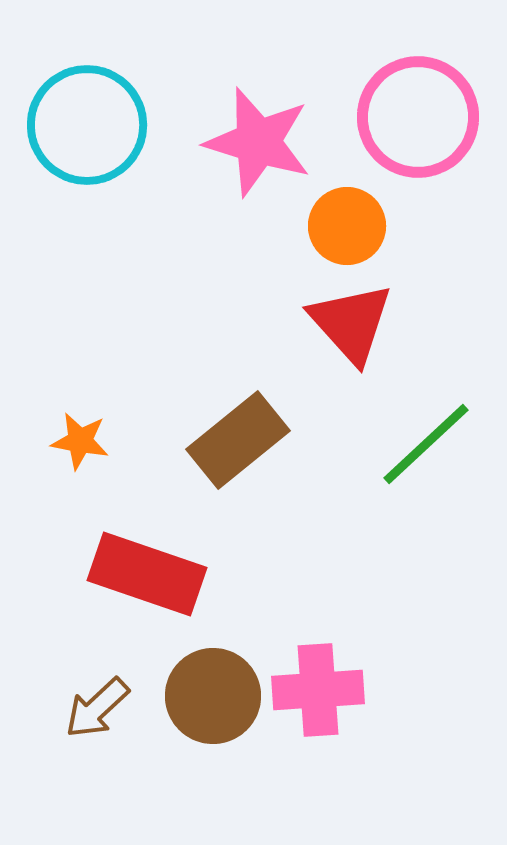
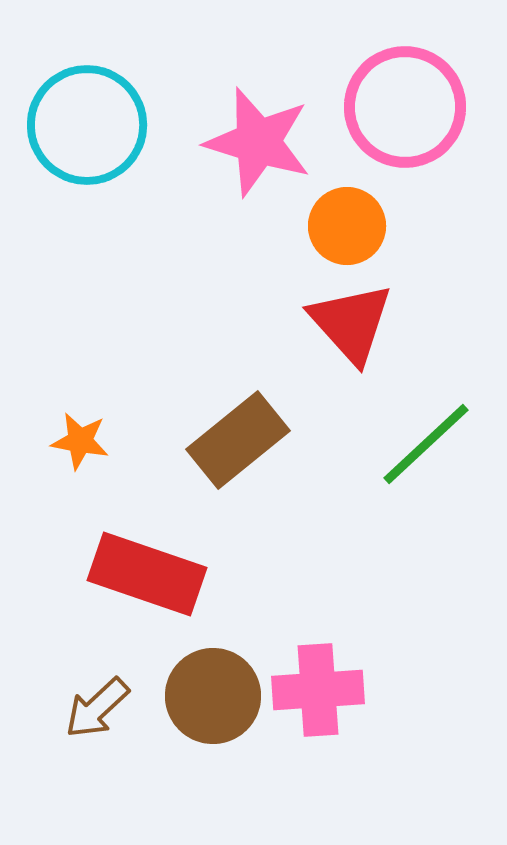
pink circle: moved 13 px left, 10 px up
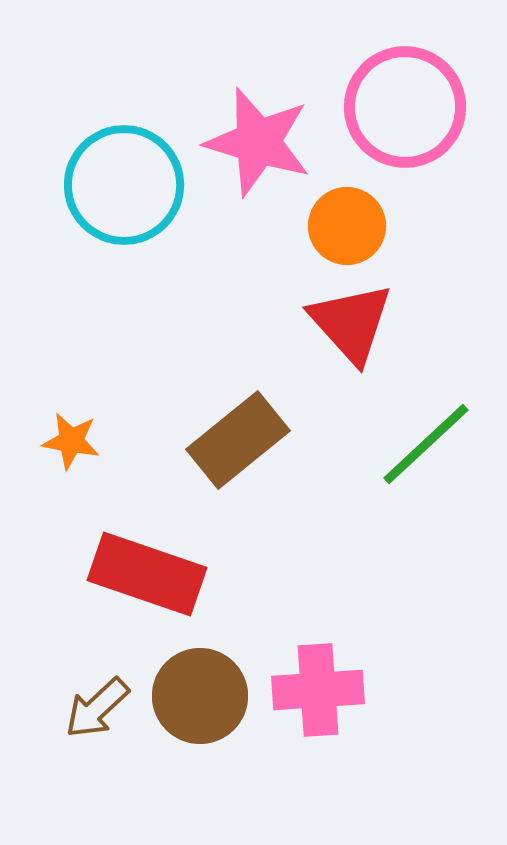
cyan circle: moved 37 px right, 60 px down
orange star: moved 9 px left
brown circle: moved 13 px left
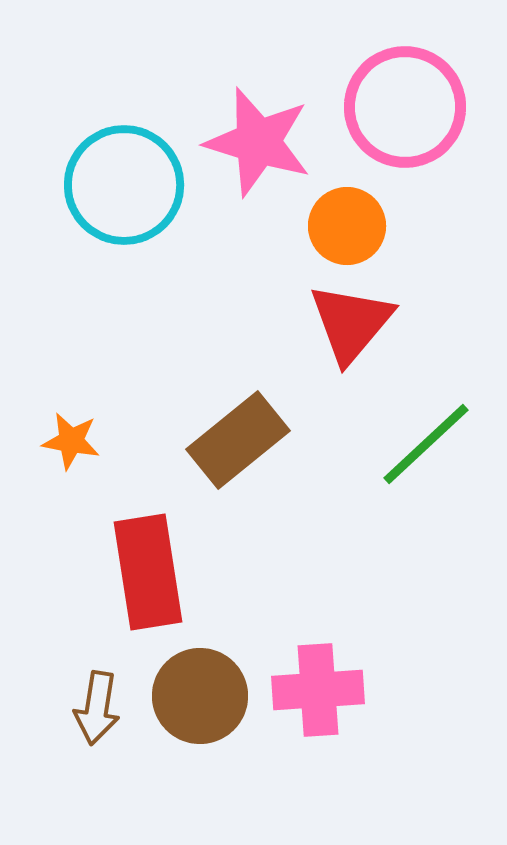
red triangle: rotated 22 degrees clockwise
red rectangle: moved 1 px right, 2 px up; rotated 62 degrees clockwise
brown arrow: rotated 38 degrees counterclockwise
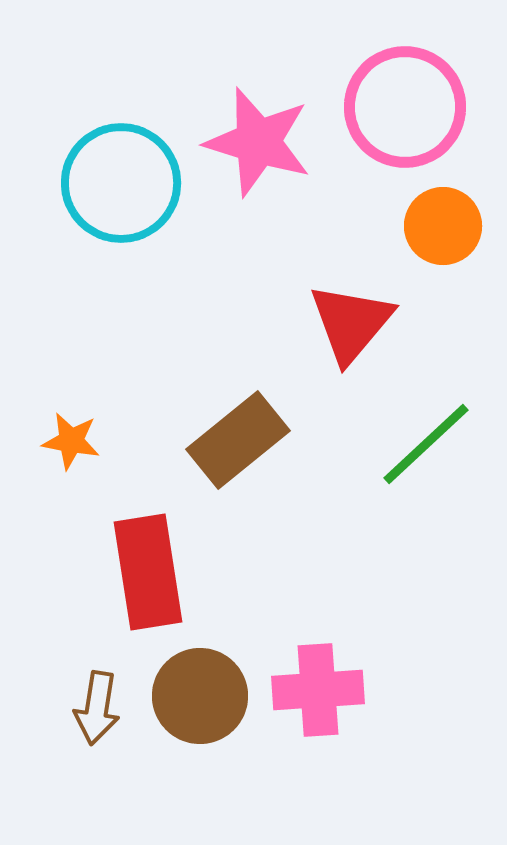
cyan circle: moved 3 px left, 2 px up
orange circle: moved 96 px right
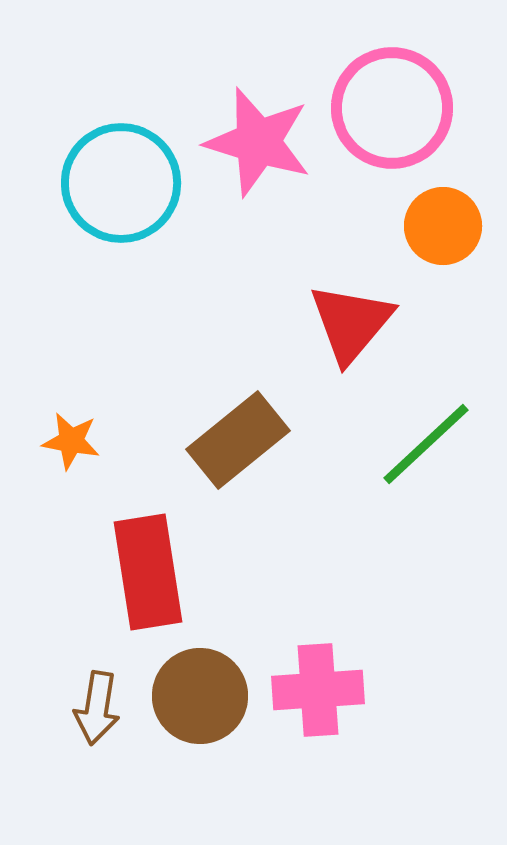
pink circle: moved 13 px left, 1 px down
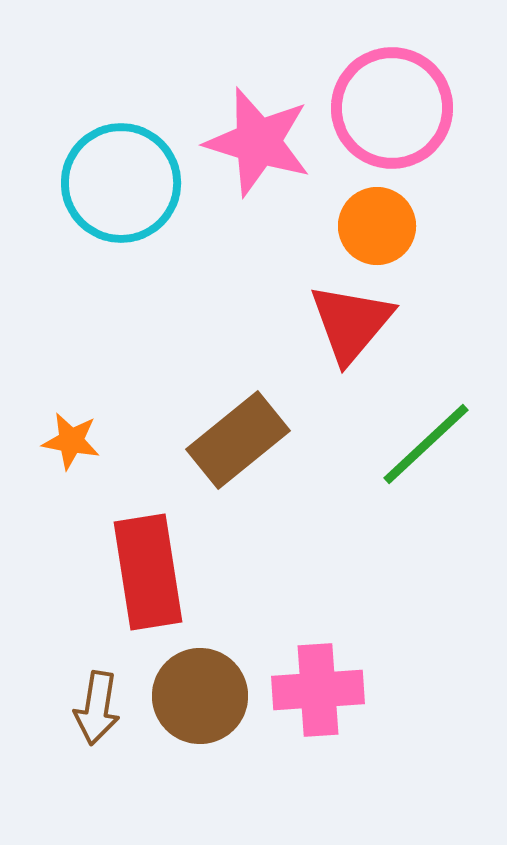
orange circle: moved 66 px left
